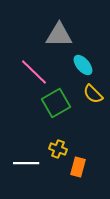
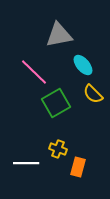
gray triangle: rotated 12 degrees counterclockwise
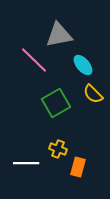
pink line: moved 12 px up
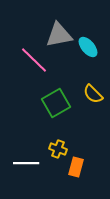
cyan ellipse: moved 5 px right, 18 px up
orange rectangle: moved 2 px left
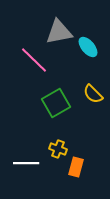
gray triangle: moved 3 px up
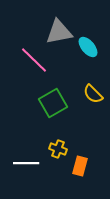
green square: moved 3 px left
orange rectangle: moved 4 px right, 1 px up
